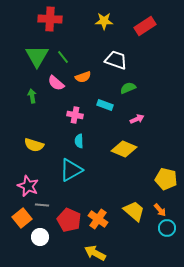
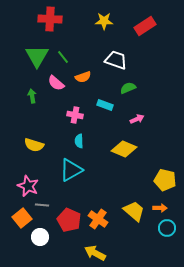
yellow pentagon: moved 1 px left, 1 px down
orange arrow: moved 2 px up; rotated 48 degrees counterclockwise
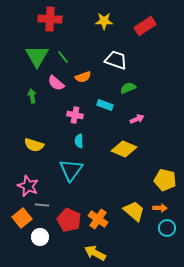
cyan triangle: rotated 25 degrees counterclockwise
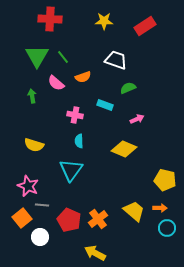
orange cross: rotated 18 degrees clockwise
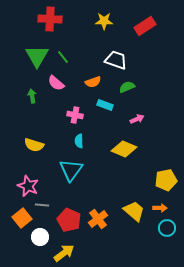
orange semicircle: moved 10 px right, 5 px down
green semicircle: moved 1 px left, 1 px up
yellow pentagon: moved 1 px right; rotated 25 degrees counterclockwise
yellow arrow: moved 31 px left; rotated 115 degrees clockwise
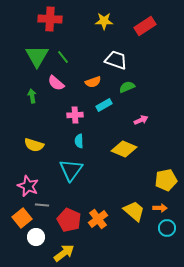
cyan rectangle: moved 1 px left; rotated 49 degrees counterclockwise
pink cross: rotated 14 degrees counterclockwise
pink arrow: moved 4 px right, 1 px down
white circle: moved 4 px left
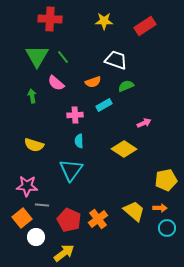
green semicircle: moved 1 px left, 1 px up
pink arrow: moved 3 px right, 3 px down
yellow diamond: rotated 10 degrees clockwise
pink star: moved 1 px left; rotated 20 degrees counterclockwise
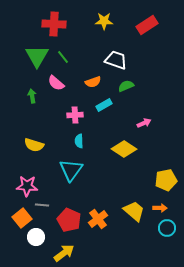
red cross: moved 4 px right, 5 px down
red rectangle: moved 2 px right, 1 px up
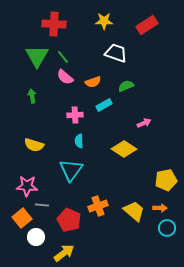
white trapezoid: moved 7 px up
pink semicircle: moved 9 px right, 6 px up
orange cross: moved 13 px up; rotated 18 degrees clockwise
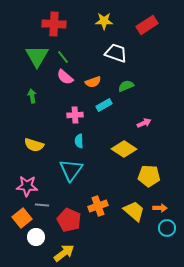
yellow pentagon: moved 17 px left, 4 px up; rotated 15 degrees clockwise
